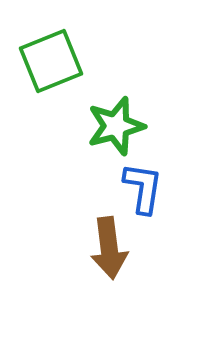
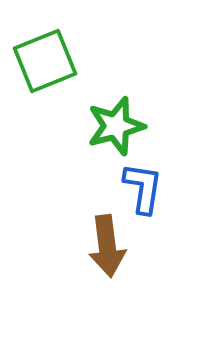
green square: moved 6 px left
brown arrow: moved 2 px left, 2 px up
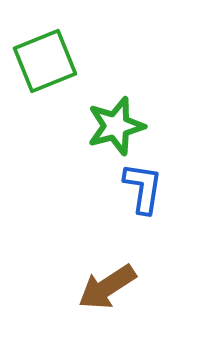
brown arrow: moved 41 px down; rotated 64 degrees clockwise
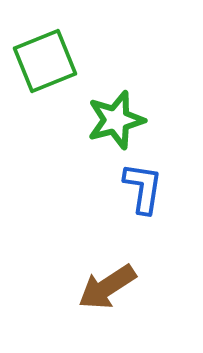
green star: moved 6 px up
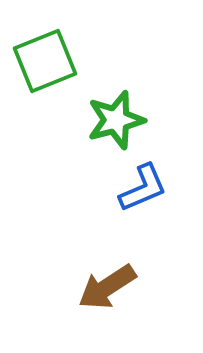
blue L-shape: rotated 58 degrees clockwise
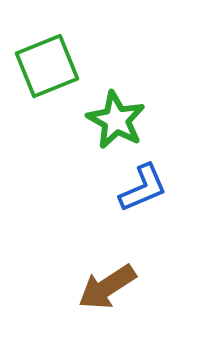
green square: moved 2 px right, 5 px down
green star: rotated 28 degrees counterclockwise
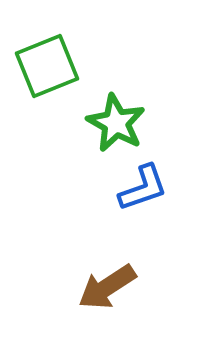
green star: moved 3 px down
blue L-shape: rotated 4 degrees clockwise
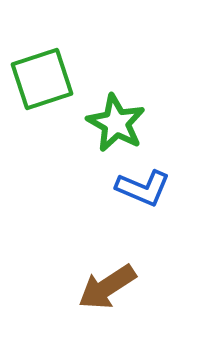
green square: moved 5 px left, 13 px down; rotated 4 degrees clockwise
blue L-shape: rotated 42 degrees clockwise
